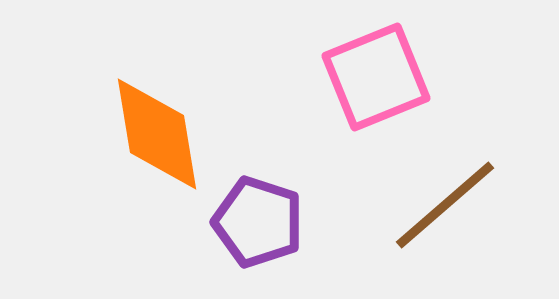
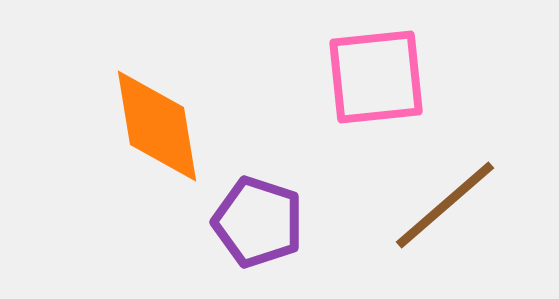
pink square: rotated 16 degrees clockwise
orange diamond: moved 8 px up
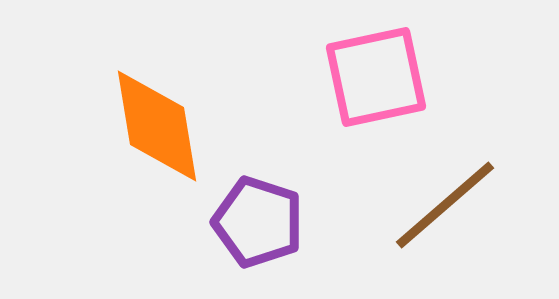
pink square: rotated 6 degrees counterclockwise
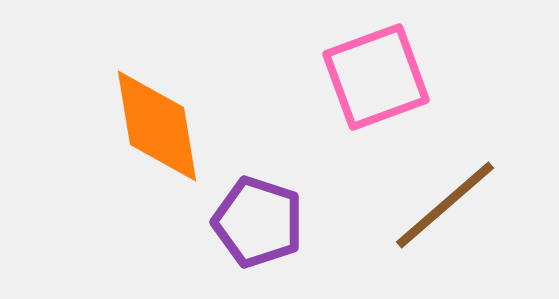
pink square: rotated 8 degrees counterclockwise
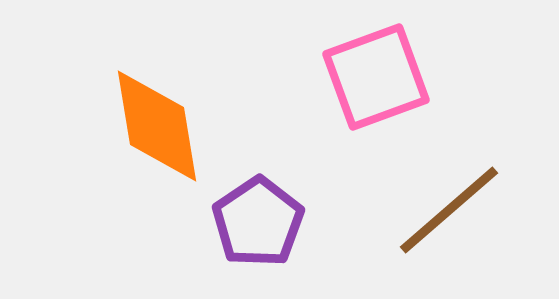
brown line: moved 4 px right, 5 px down
purple pentagon: rotated 20 degrees clockwise
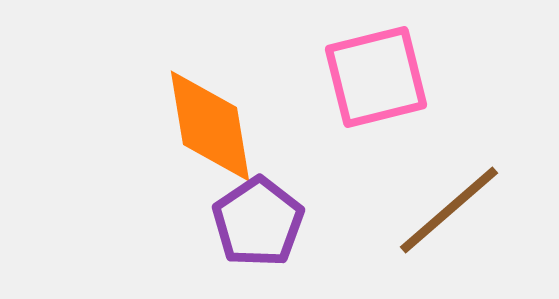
pink square: rotated 6 degrees clockwise
orange diamond: moved 53 px right
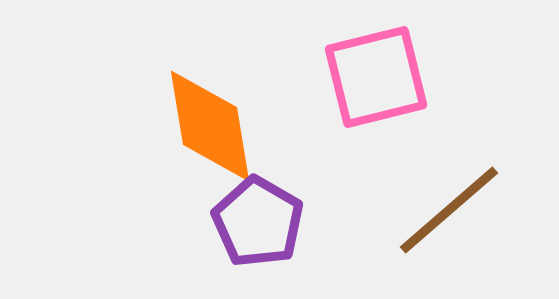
purple pentagon: rotated 8 degrees counterclockwise
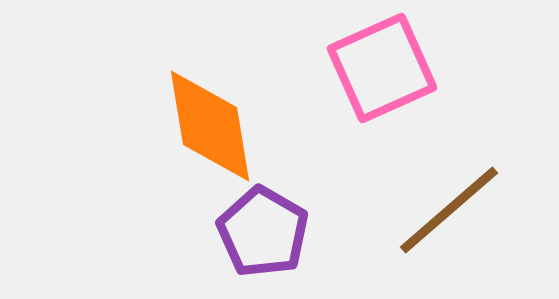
pink square: moved 6 px right, 9 px up; rotated 10 degrees counterclockwise
purple pentagon: moved 5 px right, 10 px down
